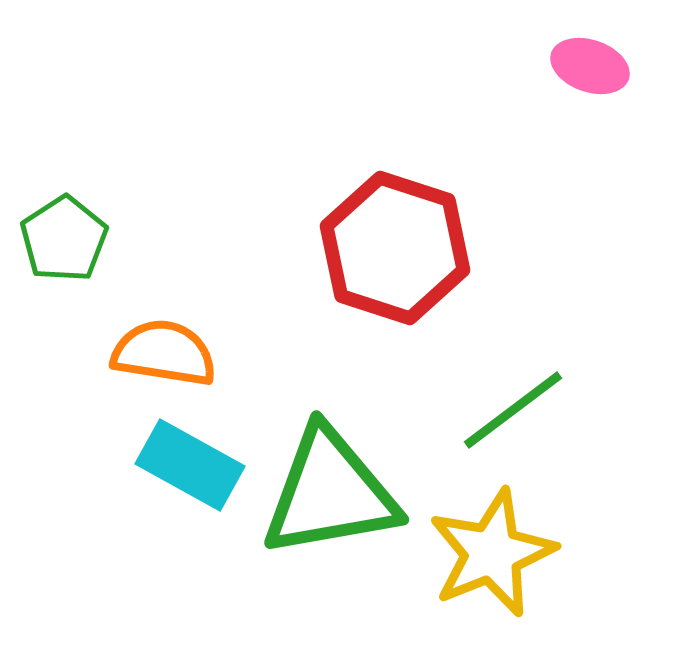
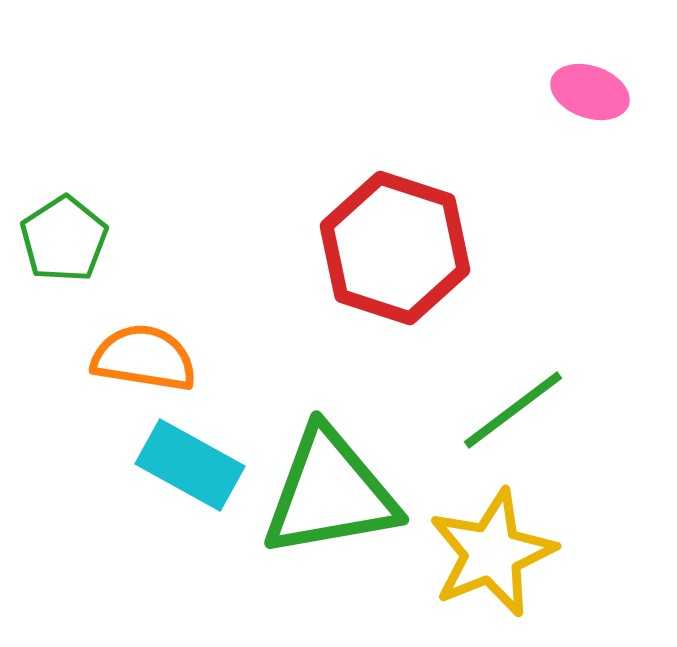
pink ellipse: moved 26 px down
orange semicircle: moved 20 px left, 5 px down
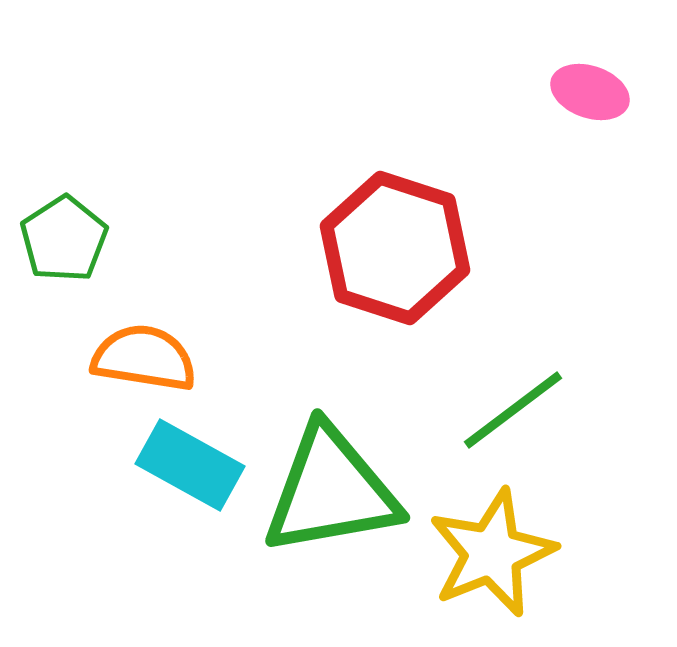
green triangle: moved 1 px right, 2 px up
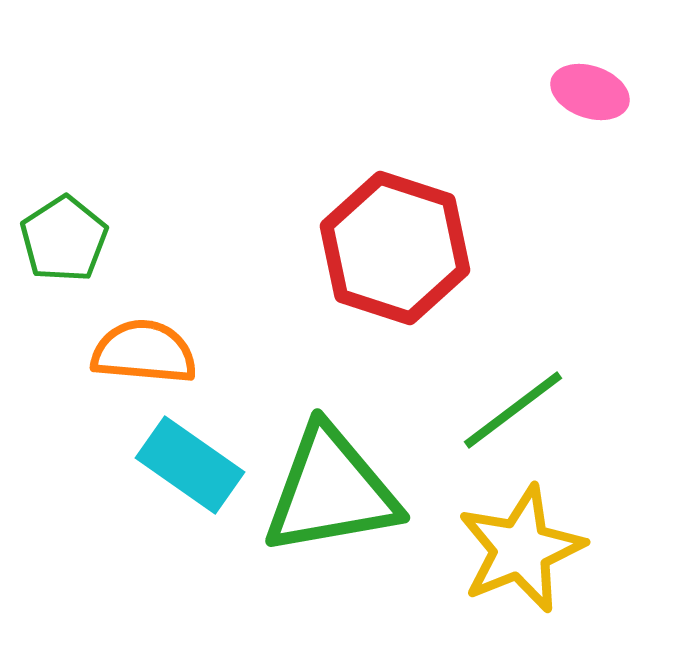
orange semicircle: moved 6 px up; rotated 4 degrees counterclockwise
cyan rectangle: rotated 6 degrees clockwise
yellow star: moved 29 px right, 4 px up
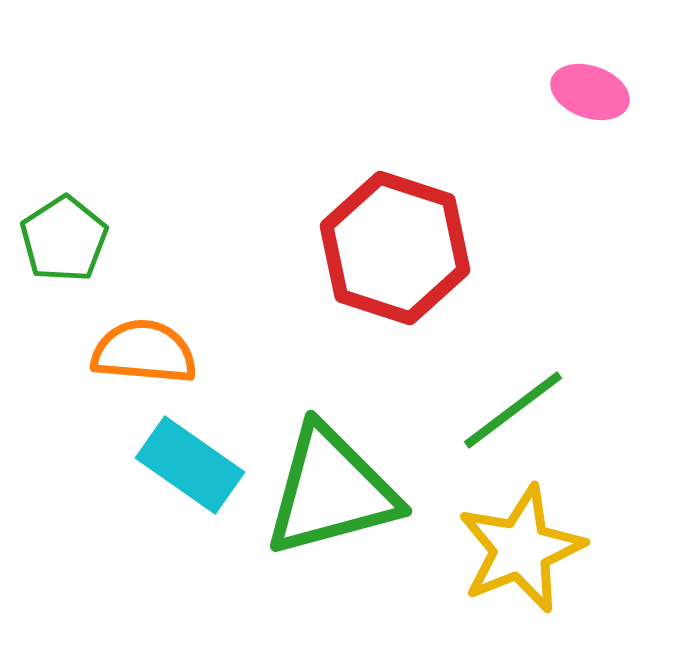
green triangle: rotated 5 degrees counterclockwise
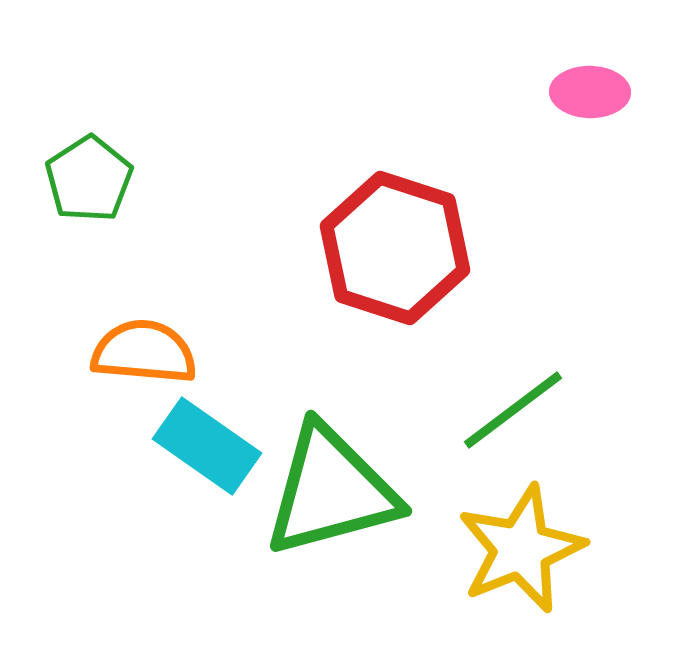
pink ellipse: rotated 18 degrees counterclockwise
green pentagon: moved 25 px right, 60 px up
cyan rectangle: moved 17 px right, 19 px up
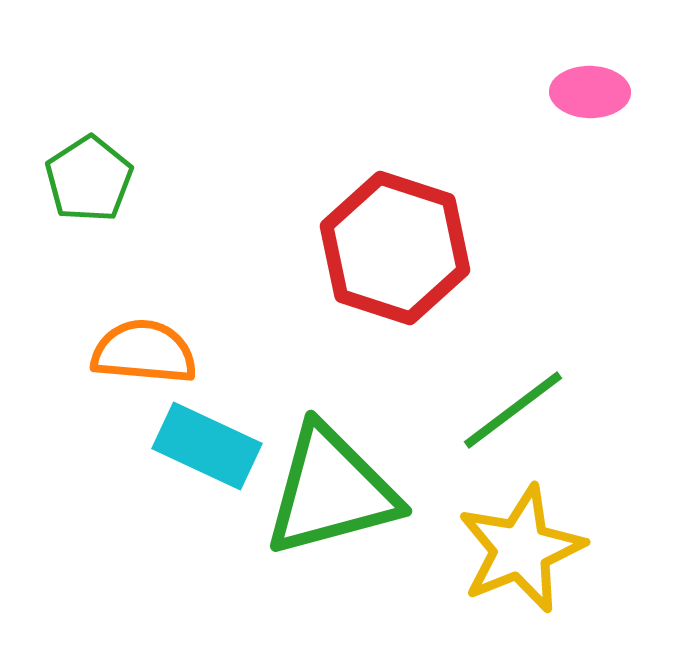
cyan rectangle: rotated 10 degrees counterclockwise
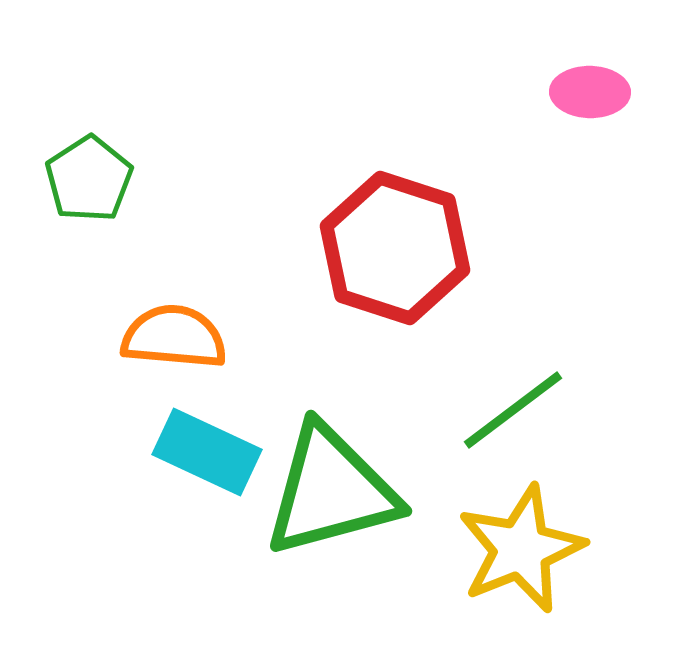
orange semicircle: moved 30 px right, 15 px up
cyan rectangle: moved 6 px down
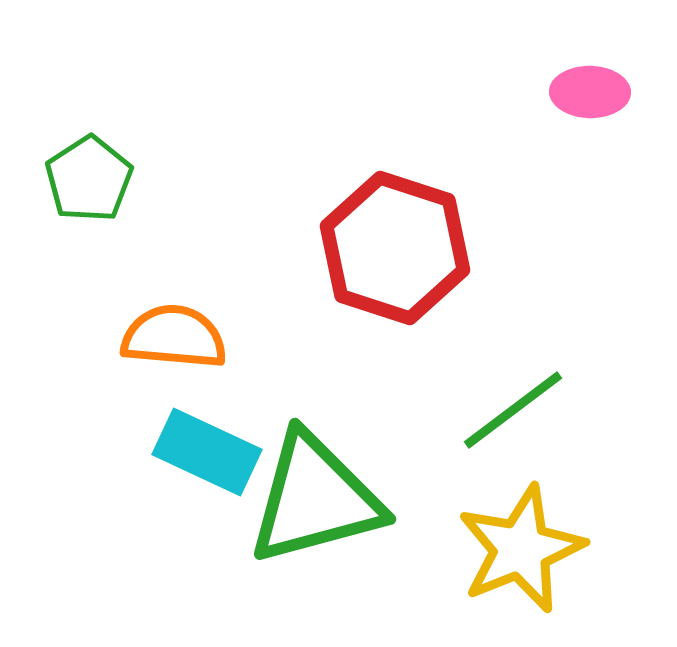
green triangle: moved 16 px left, 8 px down
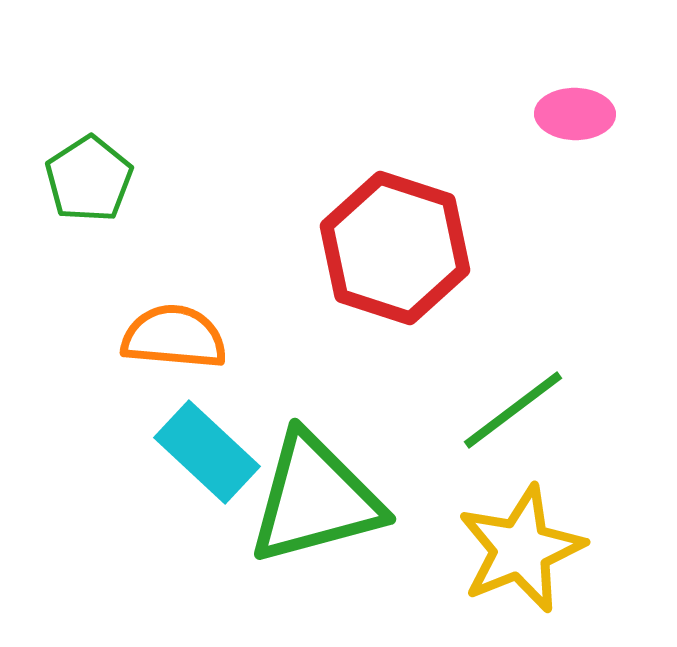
pink ellipse: moved 15 px left, 22 px down
cyan rectangle: rotated 18 degrees clockwise
